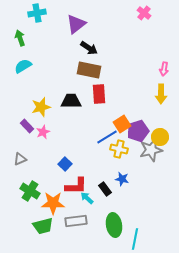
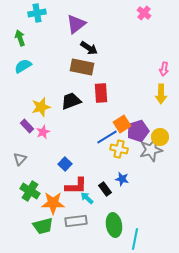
brown rectangle: moved 7 px left, 3 px up
red rectangle: moved 2 px right, 1 px up
black trapezoid: rotated 20 degrees counterclockwise
gray triangle: rotated 24 degrees counterclockwise
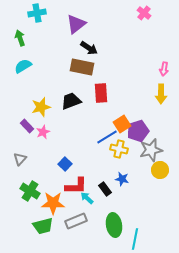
yellow circle: moved 33 px down
gray rectangle: rotated 15 degrees counterclockwise
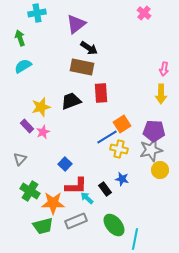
purple pentagon: moved 16 px right; rotated 20 degrees clockwise
green ellipse: rotated 30 degrees counterclockwise
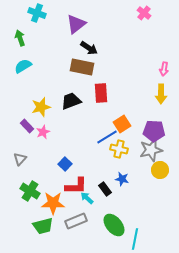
cyan cross: rotated 30 degrees clockwise
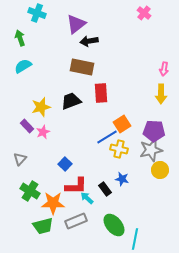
black arrow: moved 7 px up; rotated 138 degrees clockwise
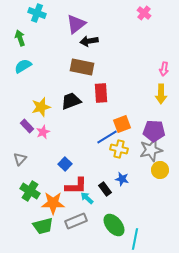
orange square: rotated 12 degrees clockwise
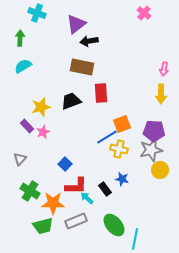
green arrow: rotated 21 degrees clockwise
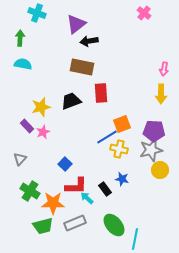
cyan semicircle: moved 2 px up; rotated 42 degrees clockwise
gray rectangle: moved 1 px left, 2 px down
